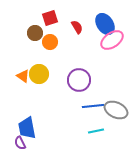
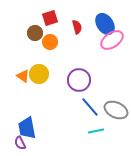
red semicircle: rotated 16 degrees clockwise
blue line: moved 3 px left, 1 px down; rotated 55 degrees clockwise
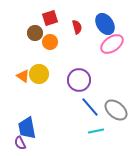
pink ellipse: moved 4 px down
gray ellipse: rotated 15 degrees clockwise
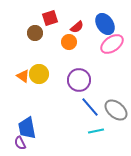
red semicircle: rotated 64 degrees clockwise
orange circle: moved 19 px right
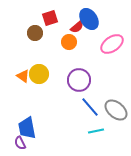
blue ellipse: moved 16 px left, 5 px up
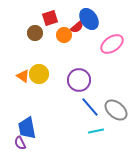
orange circle: moved 5 px left, 7 px up
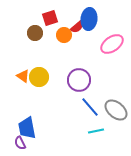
blue ellipse: rotated 40 degrees clockwise
yellow circle: moved 3 px down
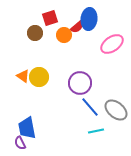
purple circle: moved 1 px right, 3 px down
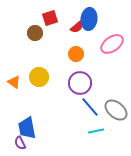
orange circle: moved 12 px right, 19 px down
orange triangle: moved 9 px left, 6 px down
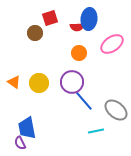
red semicircle: rotated 40 degrees clockwise
orange circle: moved 3 px right, 1 px up
yellow circle: moved 6 px down
purple circle: moved 8 px left, 1 px up
blue line: moved 6 px left, 6 px up
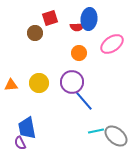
orange triangle: moved 3 px left, 3 px down; rotated 40 degrees counterclockwise
gray ellipse: moved 26 px down
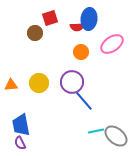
orange circle: moved 2 px right, 1 px up
blue trapezoid: moved 6 px left, 3 px up
